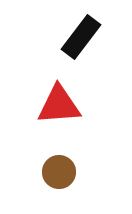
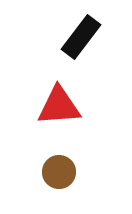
red triangle: moved 1 px down
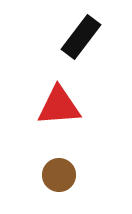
brown circle: moved 3 px down
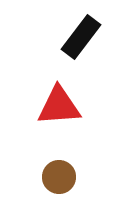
brown circle: moved 2 px down
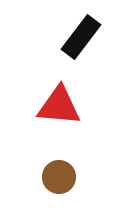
red triangle: rotated 9 degrees clockwise
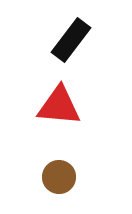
black rectangle: moved 10 px left, 3 px down
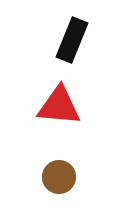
black rectangle: moved 1 px right; rotated 15 degrees counterclockwise
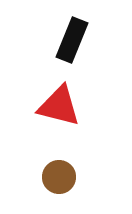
red triangle: rotated 9 degrees clockwise
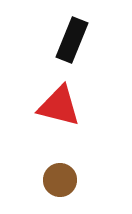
brown circle: moved 1 px right, 3 px down
